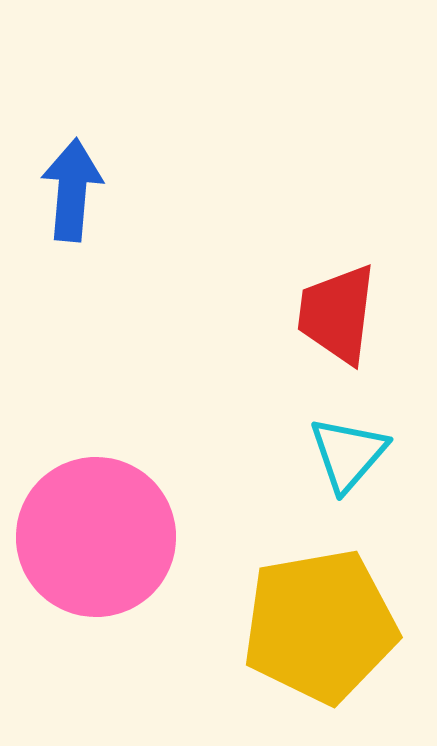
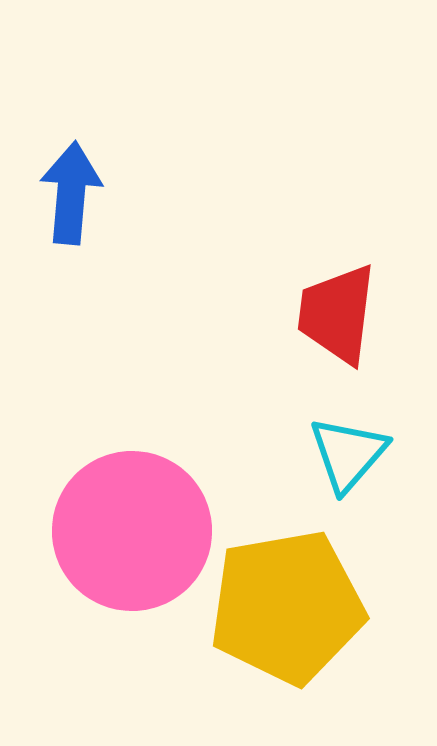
blue arrow: moved 1 px left, 3 px down
pink circle: moved 36 px right, 6 px up
yellow pentagon: moved 33 px left, 19 px up
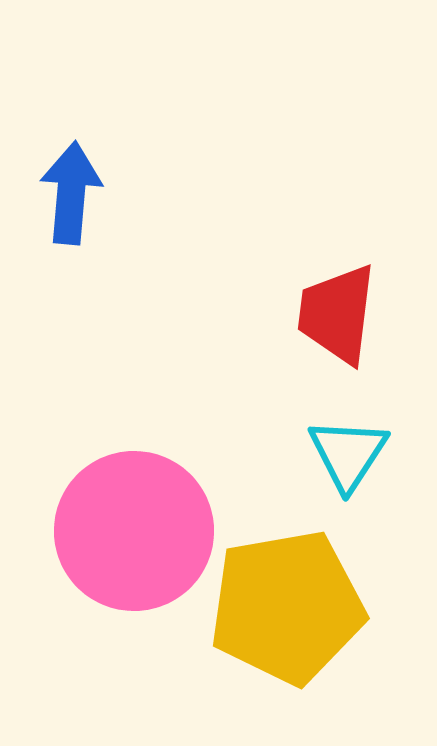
cyan triangle: rotated 8 degrees counterclockwise
pink circle: moved 2 px right
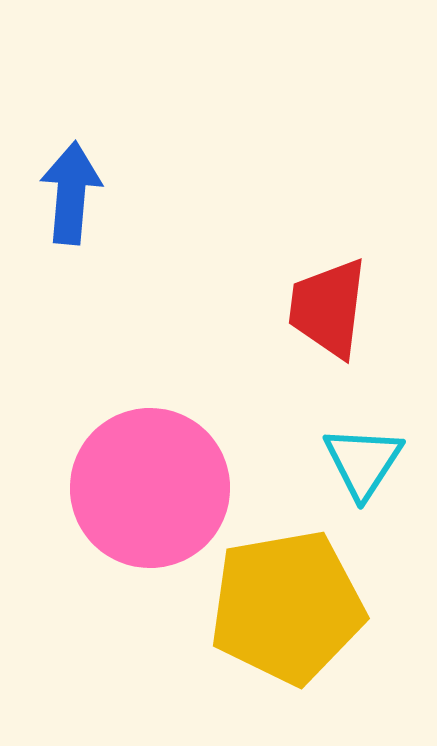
red trapezoid: moved 9 px left, 6 px up
cyan triangle: moved 15 px right, 8 px down
pink circle: moved 16 px right, 43 px up
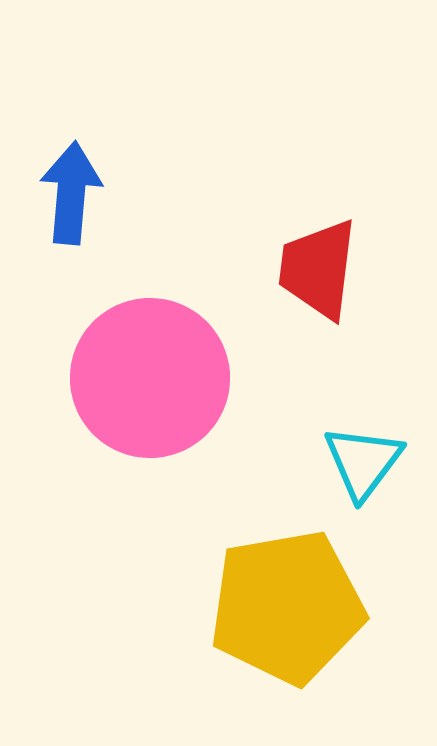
red trapezoid: moved 10 px left, 39 px up
cyan triangle: rotated 4 degrees clockwise
pink circle: moved 110 px up
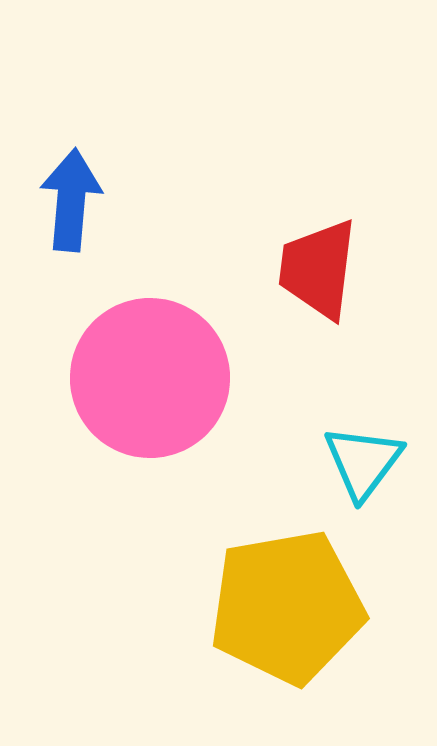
blue arrow: moved 7 px down
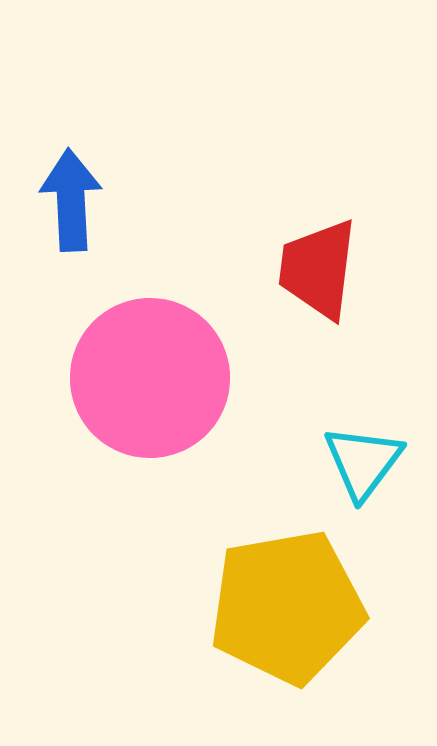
blue arrow: rotated 8 degrees counterclockwise
